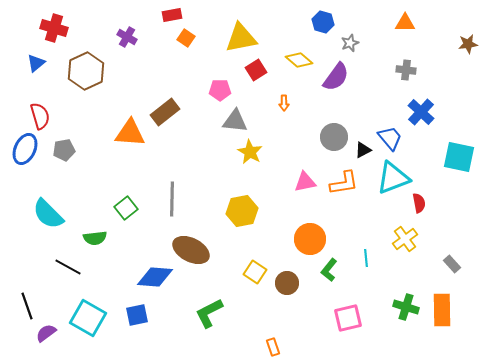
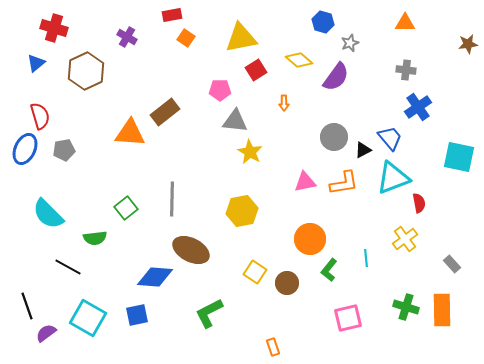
blue cross at (421, 112): moved 3 px left, 5 px up; rotated 12 degrees clockwise
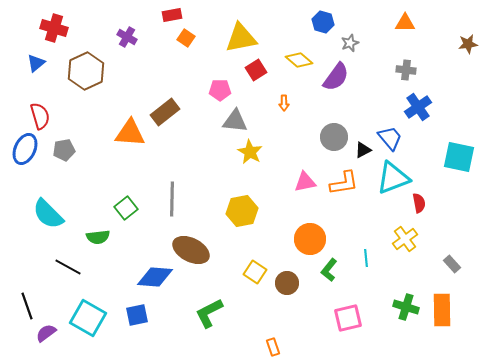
green semicircle at (95, 238): moved 3 px right, 1 px up
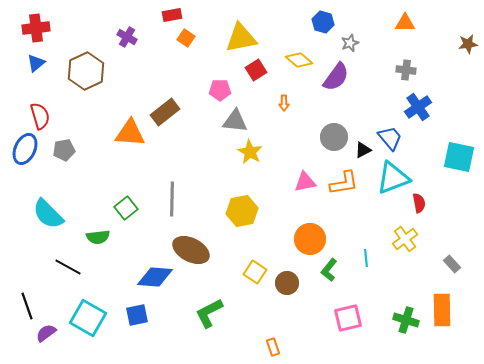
red cross at (54, 28): moved 18 px left; rotated 24 degrees counterclockwise
green cross at (406, 307): moved 13 px down
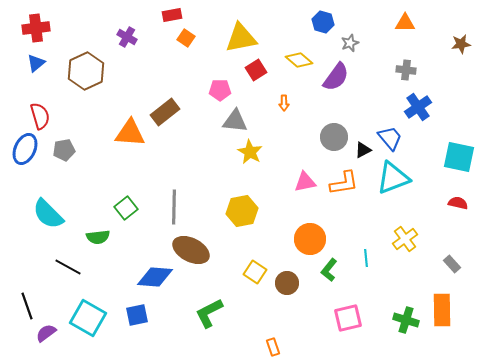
brown star at (468, 44): moved 7 px left
gray line at (172, 199): moved 2 px right, 8 px down
red semicircle at (419, 203): moved 39 px right; rotated 66 degrees counterclockwise
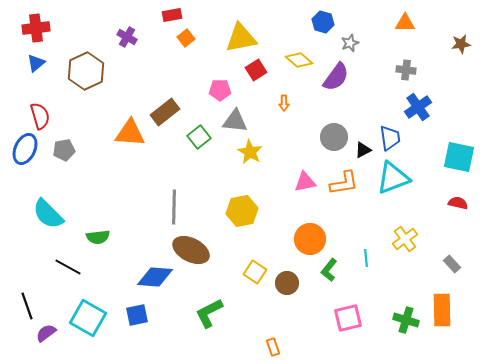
orange square at (186, 38): rotated 18 degrees clockwise
blue trapezoid at (390, 138): rotated 32 degrees clockwise
green square at (126, 208): moved 73 px right, 71 px up
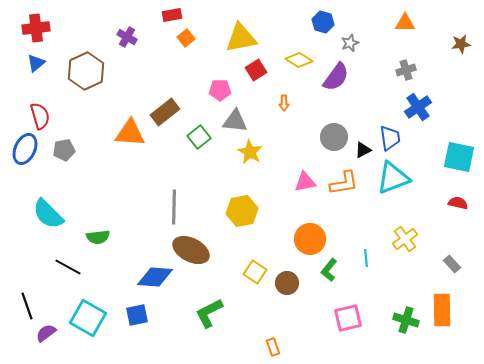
yellow diamond at (299, 60): rotated 8 degrees counterclockwise
gray cross at (406, 70): rotated 24 degrees counterclockwise
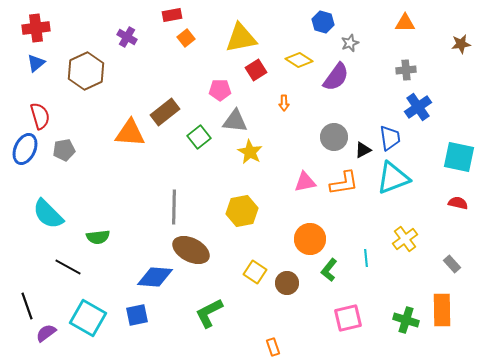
gray cross at (406, 70): rotated 12 degrees clockwise
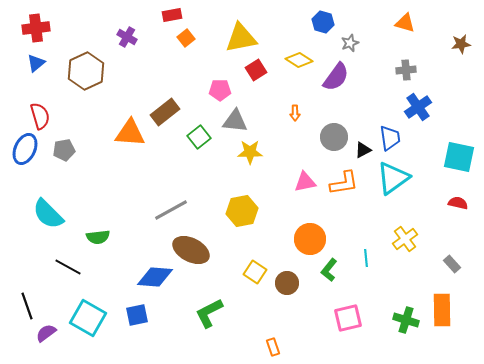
orange triangle at (405, 23): rotated 15 degrees clockwise
orange arrow at (284, 103): moved 11 px right, 10 px down
yellow star at (250, 152): rotated 30 degrees counterclockwise
cyan triangle at (393, 178): rotated 15 degrees counterclockwise
gray line at (174, 207): moved 3 px left, 3 px down; rotated 60 degrees clockwise
